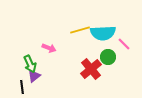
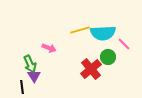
purple triangle: rotated 24 degrees counterclockwise
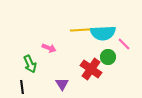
yellow line: rotated 12 degrees clockwise
red cross: rotated 15 degrees counterclockwise
purple triangle: moved 28 px right, 8 px down
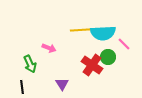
red cross: moved 1 px right, 4 px up
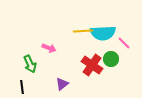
yellow line: moved 3 px right, 1 px down
pink line: moved 1 px up
green circle: moved 3 px right, 2 px down
purple triangle: rotated 24 degrees clockwise
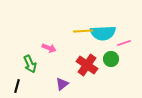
pink line: rotated 64 degrees counterclockwise
red cross: moved 5 px left
black line: moved 5 px left, 1 px up; rotated 24 degrees clockwise
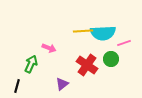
green arrow: moved 1 px right; rotated 132 degrees counterclockwise
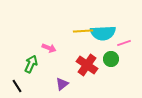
black line: rotated 48 degrees counterclockwise
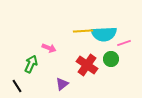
cyan semicircle: moved 1 px right, 1 px down
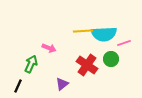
black line: moved 1 px right; rotated 56 degrees clockwise
